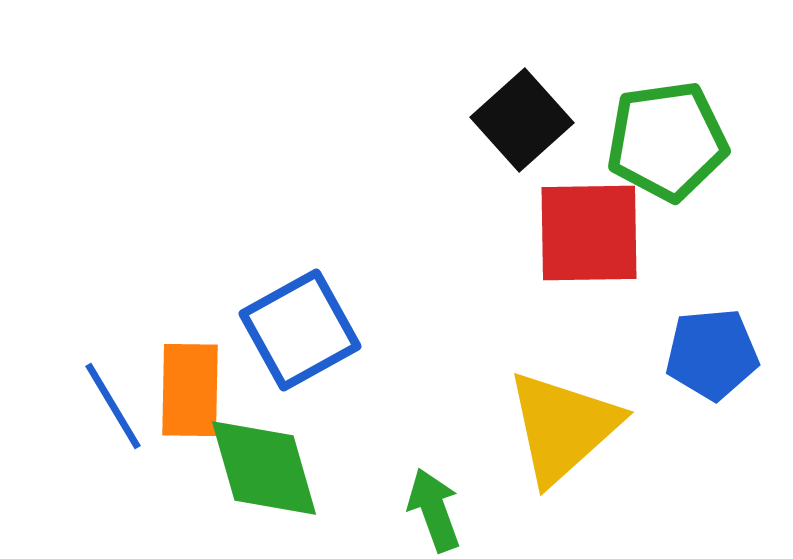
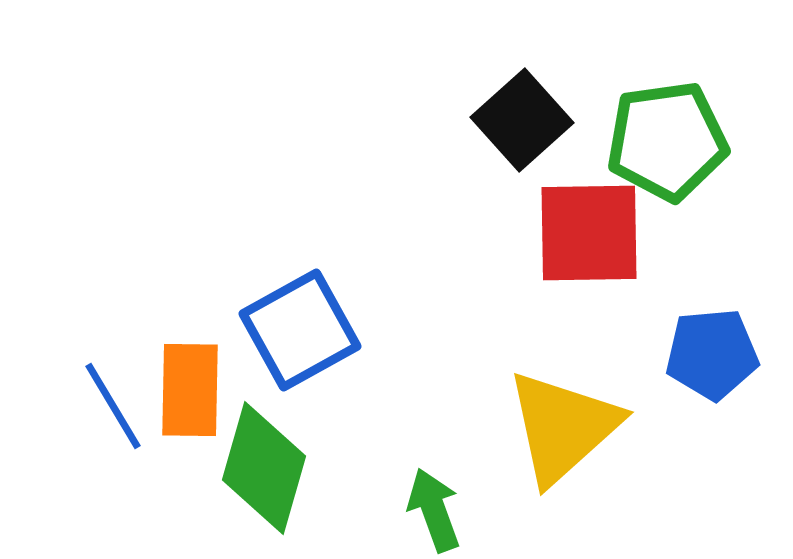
green diamond: rotated 32 degrees clockwise
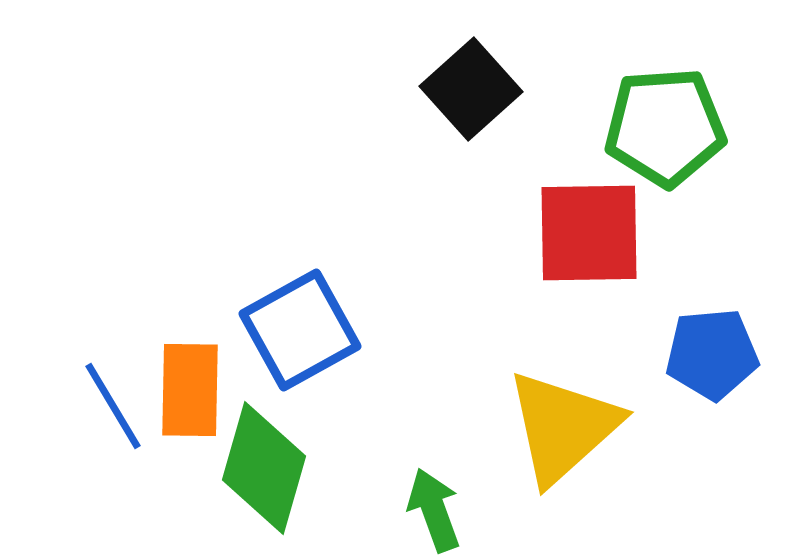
black square: moved 51 px left, 31 px up
green pentagon: moved 2 px left, 14 px up; rotated 4 degrees clockwise
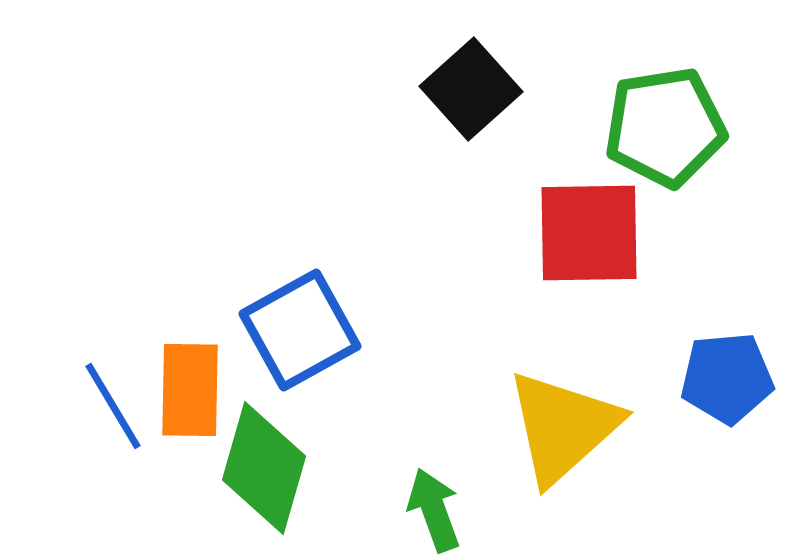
green pentagon: rotated 5 degrees counterclockwise
blue pentagon: moved 15 px right, 24 px down
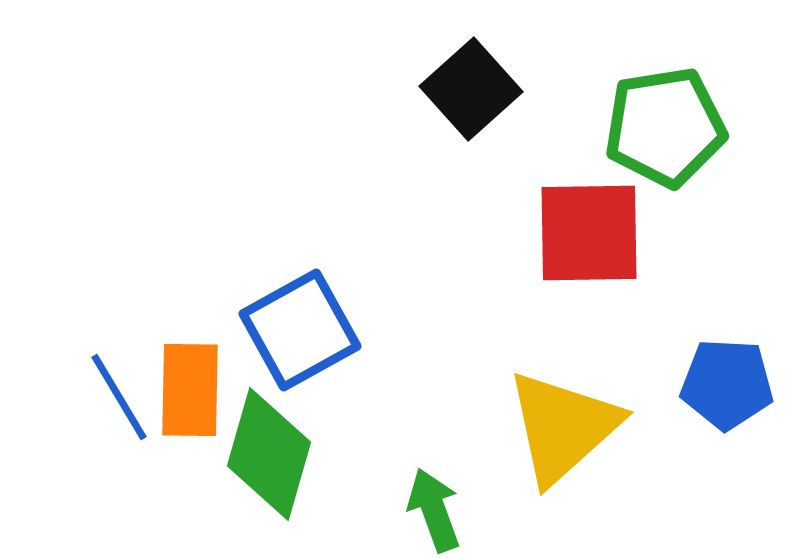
blue pentagon: moved 6 px down; rotated 8 degrees clockwise
blue line: moved 6 px right, 9 px up
green diamond: moved 5 px right, 14 px up
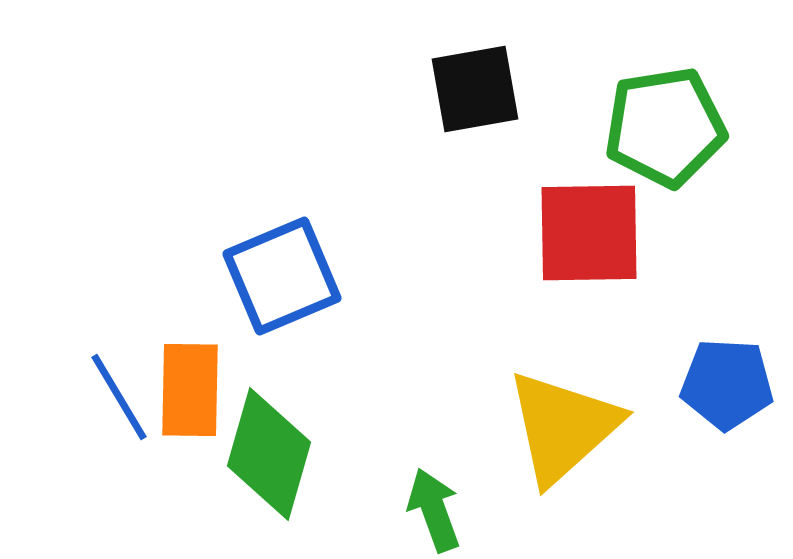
black square: moved 4 px right; rotated 32 degrees clockwise
blue square: moved 18 px left, 54 px up; rotated 6 degrees clockwise
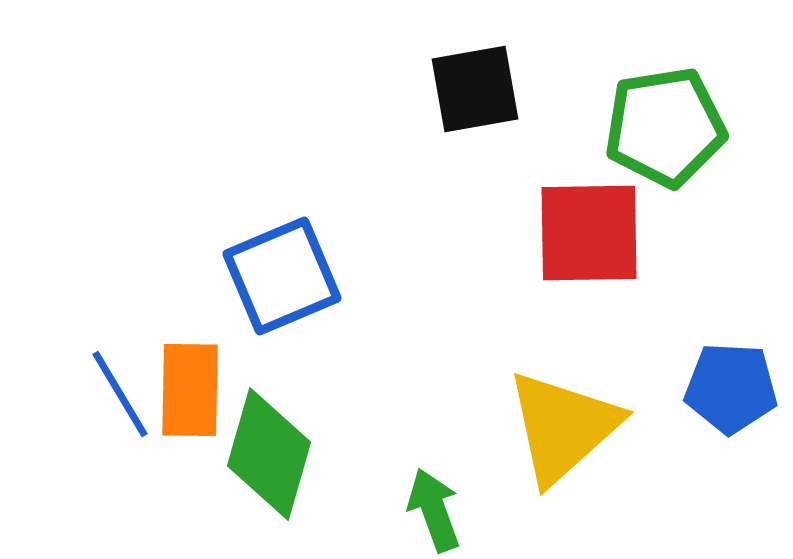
blue pentagon: moved 4 px right, 4 px down
blue line: moved 1 px right, 3 px up
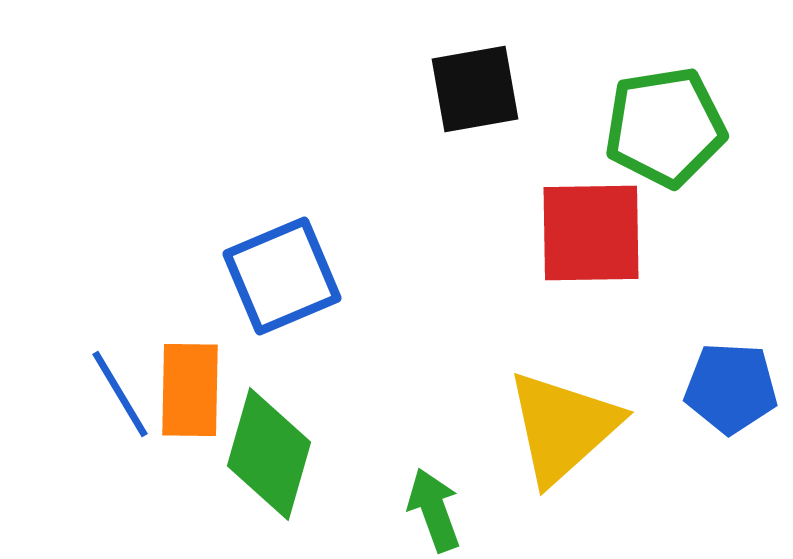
red square: moved 2 px right
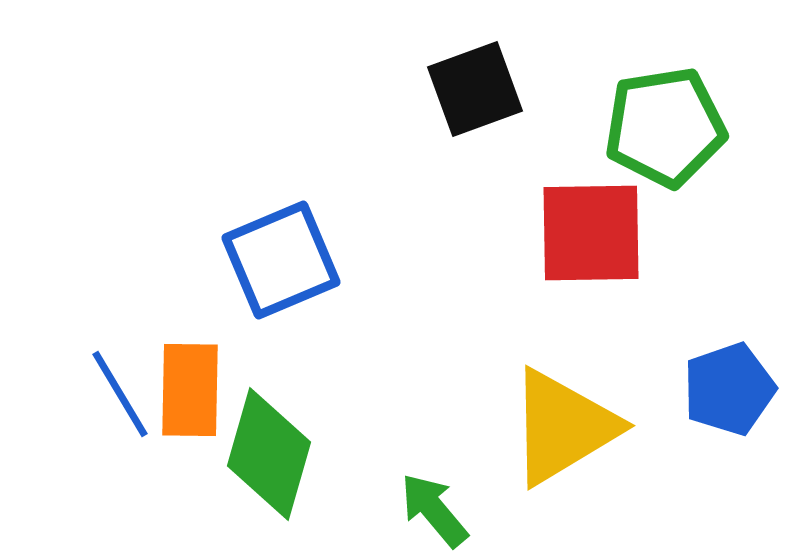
black square: rotated 10 degrees counterclockwise
blue square: moved 1 px left, 16 px up
blue pentagon: moved 2 px left, 1 px down; rotated 22 degrees counterclockwise
yellow triangle: rotated 11 degrees clockwise
green arrow: rotated 20 degrees counterclockwise
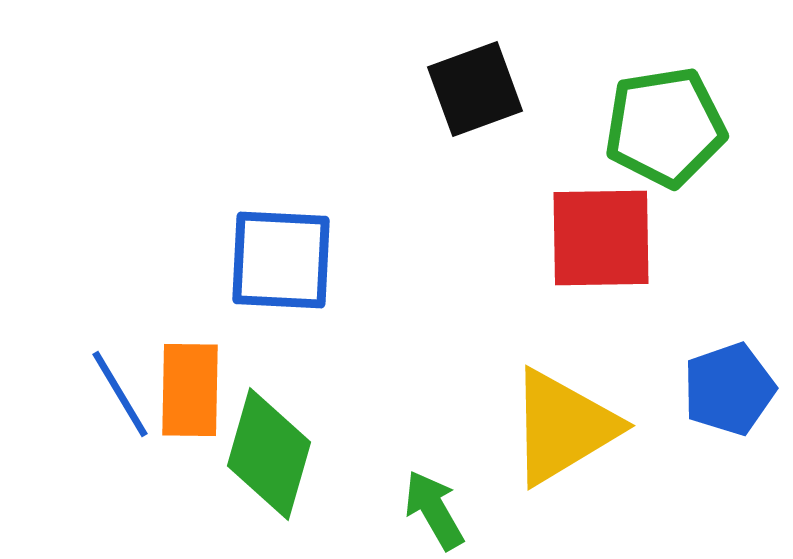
red square: moved 10 px right, 5 px down
blue square: rotated 26 degrees clockwise
green arrow: rotated 10 degrees clockwise
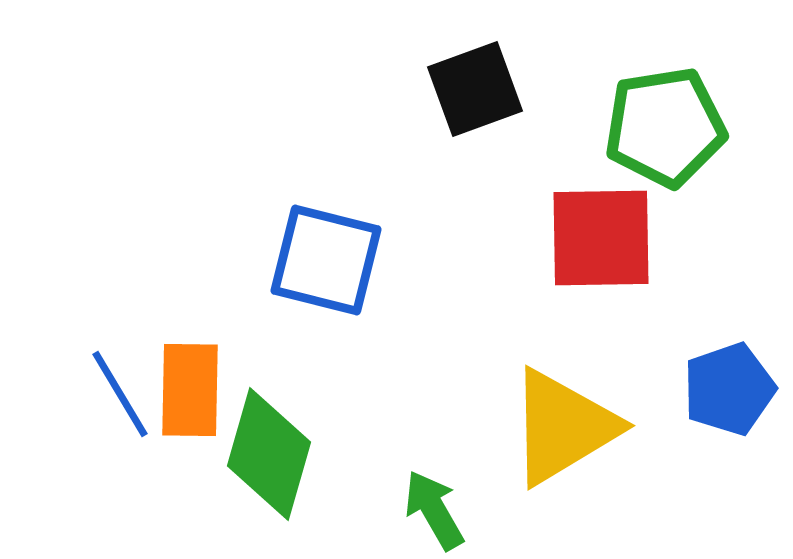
blue square: moved 45 px right; rotated 11 degrees clockwise
